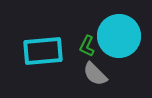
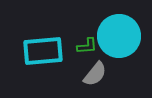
green L-shape: rotated 120 degrees counterclockwise
gray semicircle: rotated 96 degrees counterclockwise
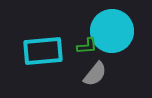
cyan circle: moved 7 px left, 5 px up
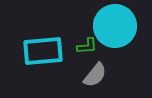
cyan circle: moved 3 px right, 5 px up
gray semicircle: moved 1 px down
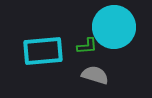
cyan circle: moved 1 px left, 1 px down
gray semicircle: rotated 112 degrees counterclockwise
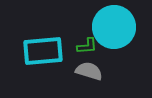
gray semicircle: moved 6 px left, 4 px up
